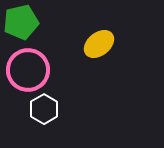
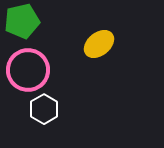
green pentagon: moved 1 px right, 1 px up
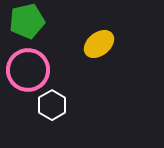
green pentagon: moved 5 px right
white hexagon: moved 8 px right, 4 px up
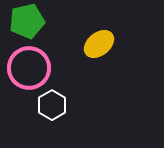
pink circle: moved 1 px right, 2 px up
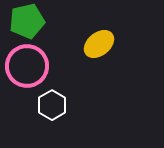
pink circle: moved 2 px left, 2 px up
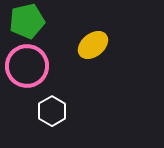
yellow ellipse: moved 6 px left, 1 px down
white hexagon: moved 6 px down
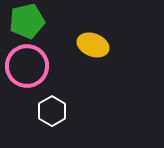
yellow ellipse: rotated 60 degrees clockwise
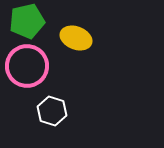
yellow ellipse: moved 17 px left, 7 px up
white hexagon: rotated 12 degrees counterclockwise
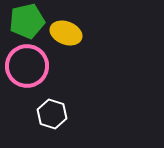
yellow ellipse: moved 10 px left, 5 px up
white hexagon: moved 3 px down
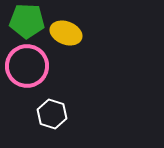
green pentagon: rotated 16 degrees clockwise
